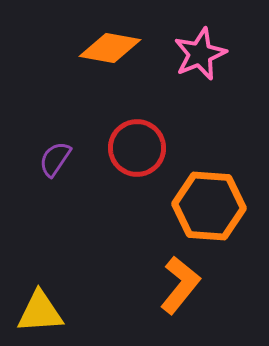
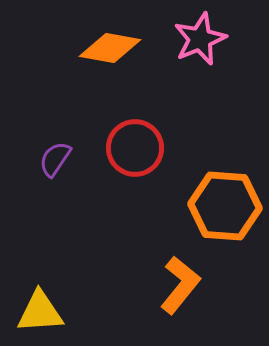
pink star: moved 15 px up
red circle: moved 2 px left
orange hexagon: moved 16 px right
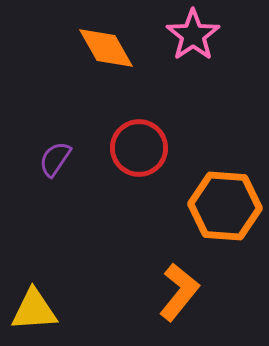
pink star: moved 7 px left, 4 px up; rotated 12 degrees counterclockwise
orange diamond: moved 4 px left; rotated 50 degrees clockwise
red circle: moved 4 px right
orange L-shape: moved 1 px left, 7 px down
yellow triangle: moved 6 px left, 2 px up
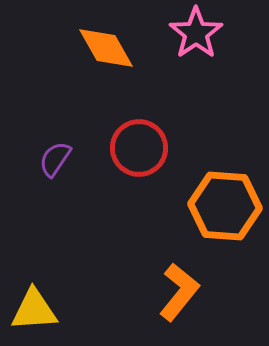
pink star: moved 3 px right, 2 px up
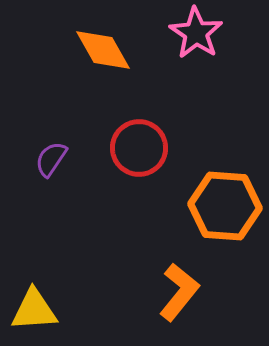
pink star: rotated 4 degrees counterclockwise
orange diamond: moved 3 px left, 2 px down
purple semicircle: moved 4 px left
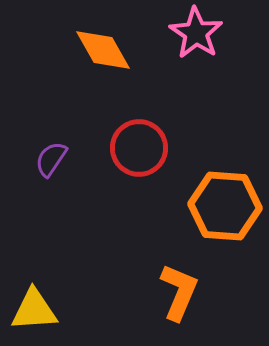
orange L-shape: rotated 16 degrees counterclockwise
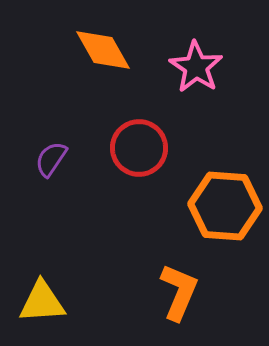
pink star: moved 34 px down
yellow triangle: moved 8 px right, 8 px up
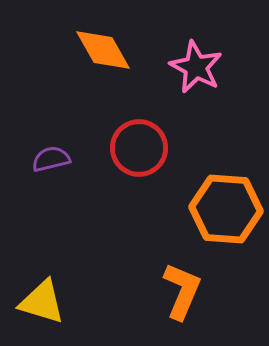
pink star: rotated 6 degrees counterclockwise
purple semicircle: rotated 42 degrees clockwise
orange hexagon: moved 1 px right, 3 px down
orange L-shape: moved 3 px right, 1 px up
yellow triangle: rotated 21 degrees clockwise
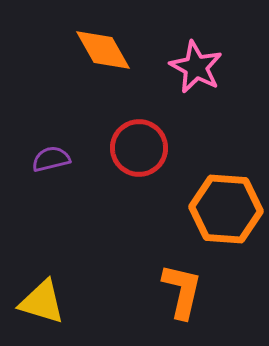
orange L-shape: rotated 10 degrees counterclockwise
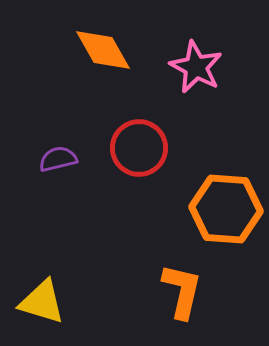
purple semicircle: moved 7 px right
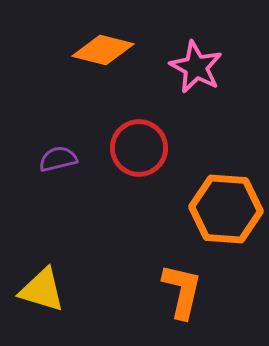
orange diamond: rotated 46 degrees counterclockwise
yellow triangle: moved 12 px up
